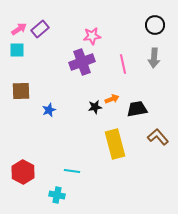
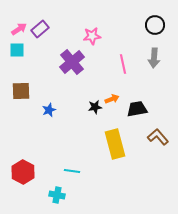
purple cross: moved 10 px left; rotated 20 degrees counterclockwise
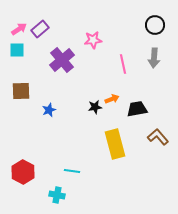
pink star: moved 1 px right, 4 px down
purple cross: moved 10 px left, 2 px up
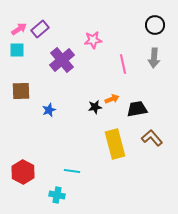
brown L-shape: moved 6 px left, 1 px down
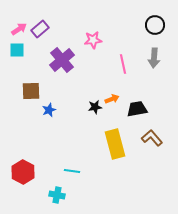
brown square: moved 10 px right
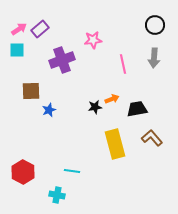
purple cross: rotated 20 degrees clockwise
